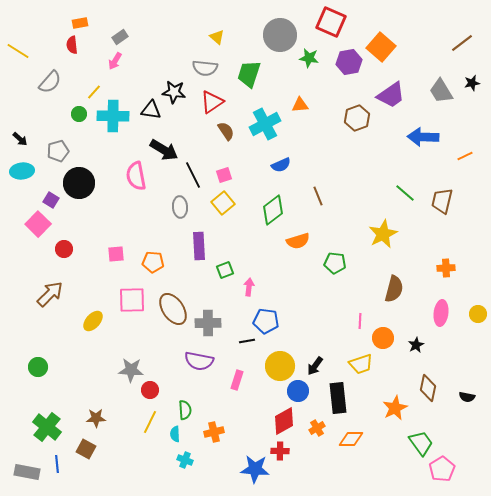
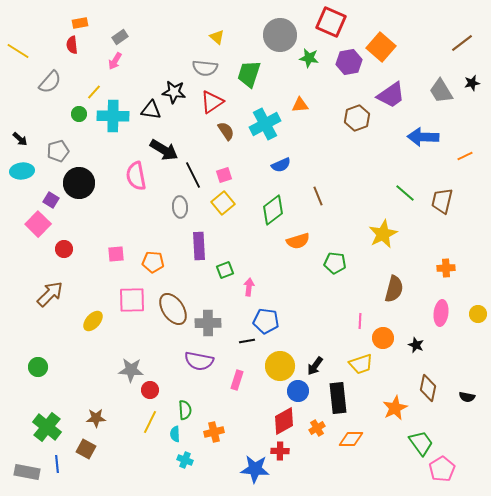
black star at (416, 345): rotated 21 degrees counterclockwise
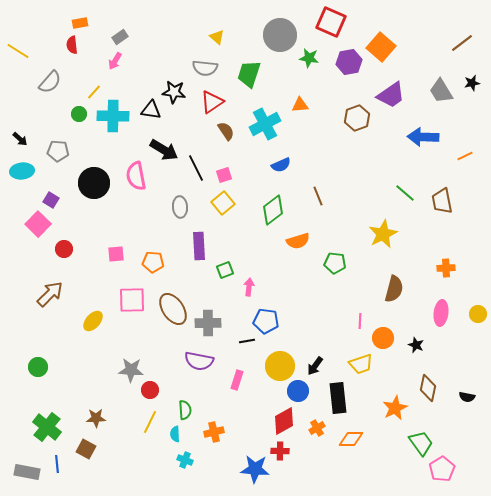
gray pentagon at (58, 151): rotated 20 degrees clockwise
black line at (193, 175): moved 3 px right, 7 px up
black circle at (79, 183): moved 15 px right
brown trapezoid at (442, 201): rotated 24 degrees counterclockwise
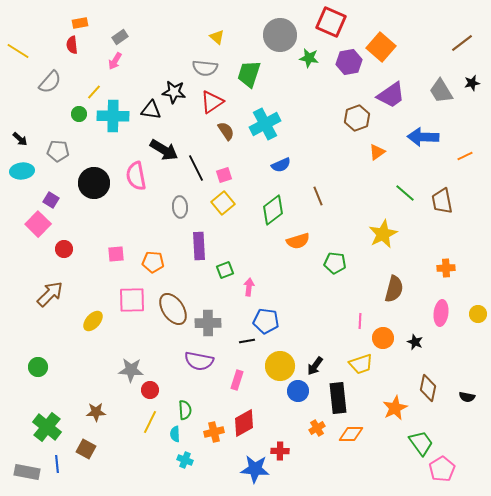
orange triangle at (300, 105): moved 77 px right, 47 px down; rotated 30 degrees counterclockwise
black star at (416, 345): moved 1 px left, 3 px up
brown star at (96, 418): moved 6 px up
red diamond at (284, 421): moved 40 px left, 2 px down
orange diamond at (351, 439): moved 5 px up
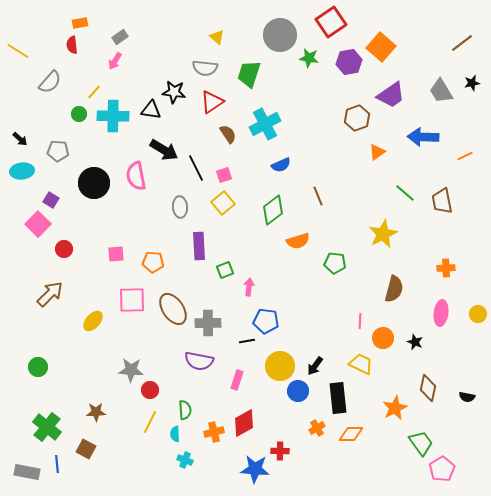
red square at (331, 22): rotated 32 degrees clockwise
brown semicircle at (226, 131): moved 2 px right, 3 px down
yellow trapezoid at (361, 364): rotated 135 degrees counterclockwise
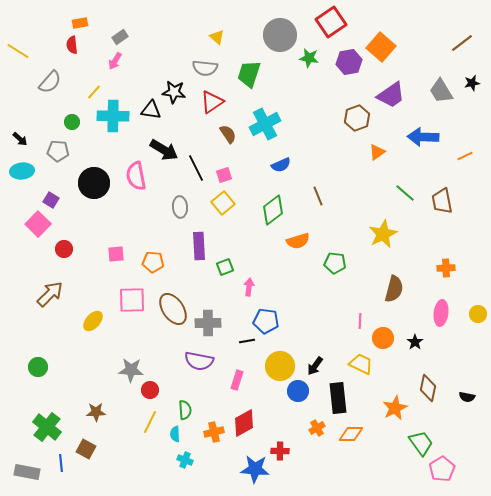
green circle at (79, 114): moved 7 px left, 8 px down
green square at (225, 270): moved 3 px up
black star at (415, 342): rotated 14 degrees clockwise
blue line at (57, 464): moved 4 px right, 1 px up
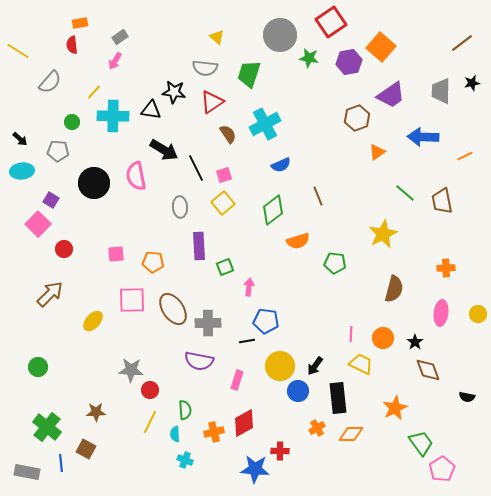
gray trapezoid at (441, 91): rotated 32 degrees clockwise
pink line at (360, 321): moved 9 px left, 13 px down
brown diamond at (428, 388): moved 18 px up; rotated 32 degrees counterclockwise
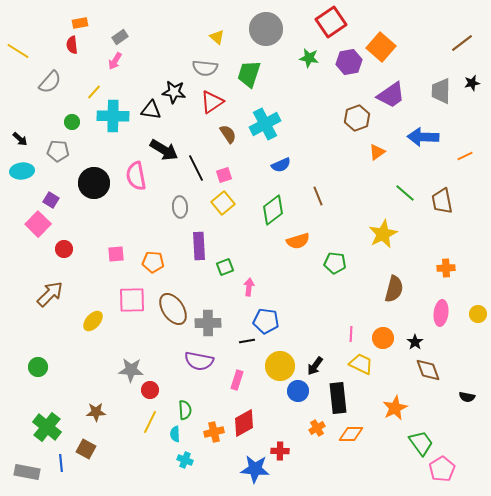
gray circle at (280, 35): moved 14 px left, 6 px up
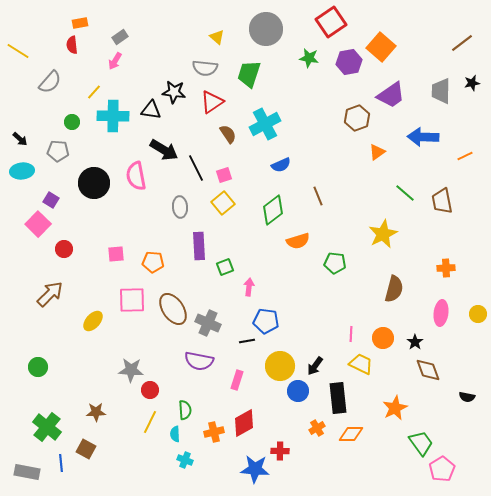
gray cross at (208, 323): rotated 25 degrees clockwise
